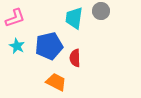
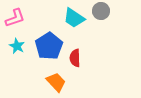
cyan trapezoid: rotated 65 degrees counterclockwise
blue pentagon: rotated 20 degrees counterclockwise
orange trapezoid: rotated 20 degrees clockwise
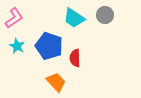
gray circle: moved 4 px right, 4 px down
pink L-shape: moved 1 px left; rotated 15 degrees counterclockwise
blue pentagon: rotated 20 degrees counterclockwise
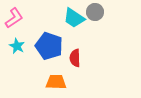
gray circle: moved 10 px left, 3 px up
orange trapezoid: rotated 45 degrees counterclockwise
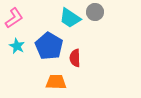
cyan trapezoid: moved 4 px left
blue pentagon: rotated 12 degrees clockwise
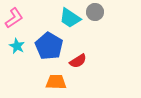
red semicircle: moved 3 px right, 3 px down; rotated 120 degrees counterclockwise
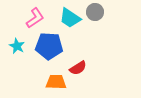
pink L-shape: moved 21 px right
blue pentagon: rotated 28 degrees counterclockwise
red semicircle: moved 7 px down
